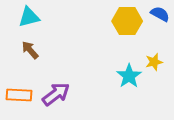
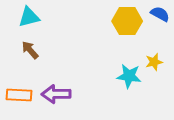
cyan star: rotated 30 degrees counterclockwise
purple arrow: rotated 144 degrees counterclockwise
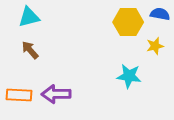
blue semicircle: rotated 18 degrees counterclockwise
yellow hexagon: moved 1 px right, 1 px down
yellow star: moved 1 px right, 16 px up
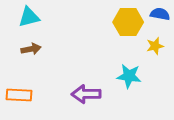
brown arrow: moved 1 px right, 1 px up; rotated 120 degrees clockwise
purple arrow: moved 30 px right
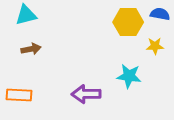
cyan triangle: moved 3 px left, 2 px up
yellow star: rotated 12 degrees clockwise
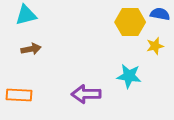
yellow hexagon: moved 2 px right
yellow star: rotated 12 degrees counterclockwise
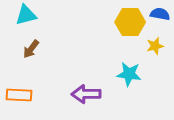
brown arrow: rotated 138 degrees clockwise
cyan star: moved 2 px up
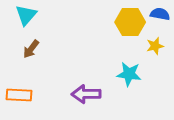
cyan triangle: rotated 35 degrees counterclockwise
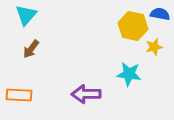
yellow hexagon: moved 3 px right, 4 px down; rotated 12 degrees clockwise
yellow star: moved 1 px left, 1 px down
